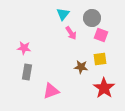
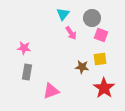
brown star: moved 1 px right
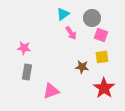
cyan triangle: rotated 16 degrees clockwise
yellow square: moved 2 px right, 2 px up
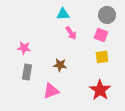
cyan triangle: rotated 32 degrees clockwise
gray circle: moved 15 px right, 3 px up
brown star: moved 22 px left, 2 px up
red star: moved 4 px left, 2 px down
